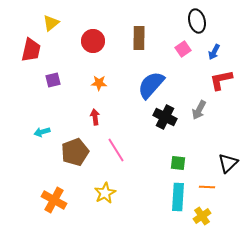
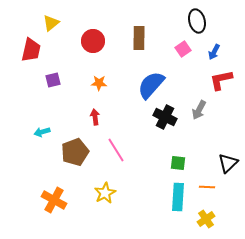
yellow cross: moved 4 px right, 3 px down
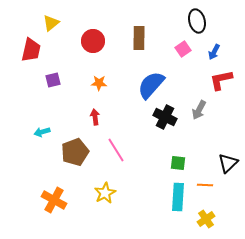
orange line: moved 2 px left, 2 px up
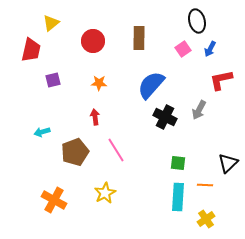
blue arrow: moved 4 px left, 3 px up
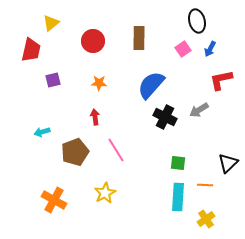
gray arrow: rotated 30 degrees clockwise
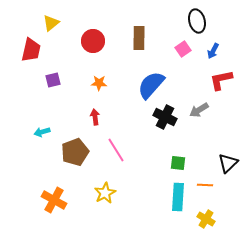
blue arrow: moved 3 px right, 2 px down
yellow cross: rotated 24 degrees counterclockwise
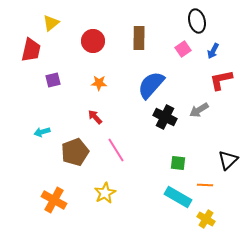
red arrow: rotated 35 degrees counterclockwise
black triangle: moved 3 px up
cyan rectangle: rotated 64 degrees counterclockwise
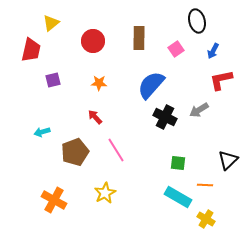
pink square: moved 7 px left
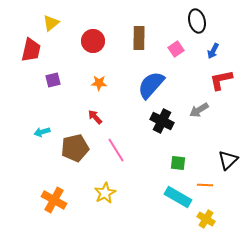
black cross: moved 3 px left, 4 px down
brown pentagon: moved 4 px up; rotated 8 degrees clockwise
